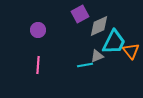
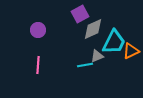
gray diamond: moved 6 px left, 3 px down
orange triangle: rotated 42 degrees clockwise
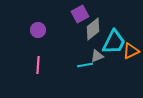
gray diamond: rotated 15 degrees counterclockwise
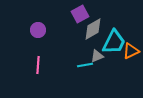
gray diamond: rotated 10 degrees clockwise
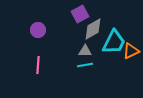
gray triangle: moved 12 px left, 5 px up; rotated 24 degrees clockwise
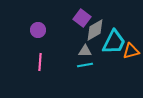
purple square: moved 2 px right, 4 px down; rotated 24 degrees counterclockwise
gray diamond: moved 2 px right, 1 px down
orange triangle: rotated 12 degrees clockwise
pink line: moved 2 px right, 3 px up
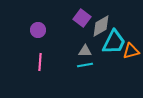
gray diamond: moved 6 px right, 4 px up
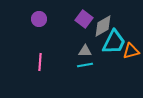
purple square: moved 2 px right, 1 px down
gray diamond: moved 2 px right
purple circle: moved 1 px right, 11 px up
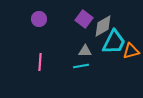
cyan line: moved 4 px left, 1 px down
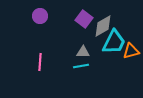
purple circle: moved 1 px right, 3 px up
gray triangle: moved 2 px left, 1 px down
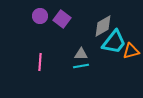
purple square: moved 22 px left
cyan trapezoid: rotated 12 degrees clockwise
gray triangle: moved 2 px left, 2 px down
